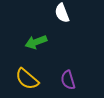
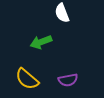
green arrow: moved 5 px right
purple semicircle: rotated 84 degrees counterclockwise
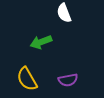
white semicircle: moved 2 px right
yellow semicircle: rotated 20 degrees clockwise
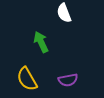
green arrow: rotated 85 degrees clockwise
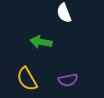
green arrow: rotated 55 degrees counterclockwise
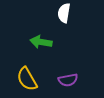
white semicircle: rotated 30 degrees clockwise
